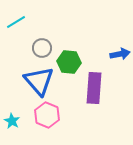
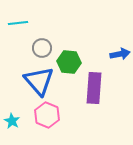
cyan line: moved 2 px right, 1 px down; rotated 24 degrees clockwise
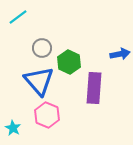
cyan line: moved 6 px up; rotated 30 degrees counterclockwise
green hexagon: rotated 20 degrees clockwise
cyan star: moved 1 px right, 7 px down
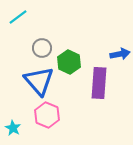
purple rectangle: moved 5 px right, 5 px up
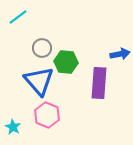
green hexagon: moved 3 px left; rotated 20 degrees counterclockwise
cyan star: moved 1 px up
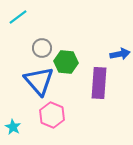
pink hexagon: moved 5 px right
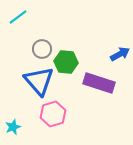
gray circle: moved 1 px down
blue arrow: rotated 18 degrees counterclockwise
purple rectangle: rotated 76 degrees counterclockwise
pink hexagon: moved 1 px right, 1 px up; rotated 20 degrees clockwise
cyan star: rotated 21 degrees clockwise
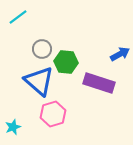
blue triangle: rotated 8 degrees counterclockwise
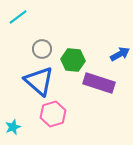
green hexagon: moved 7 px right, 2 px up
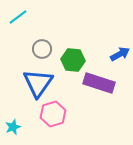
blue triangle: moved 1 px left, 2 px down; rotated 24 degrees clockwise
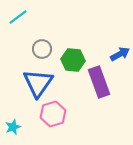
purple rectangle: moved 1 px up; rotated 52 degrees clockwise
